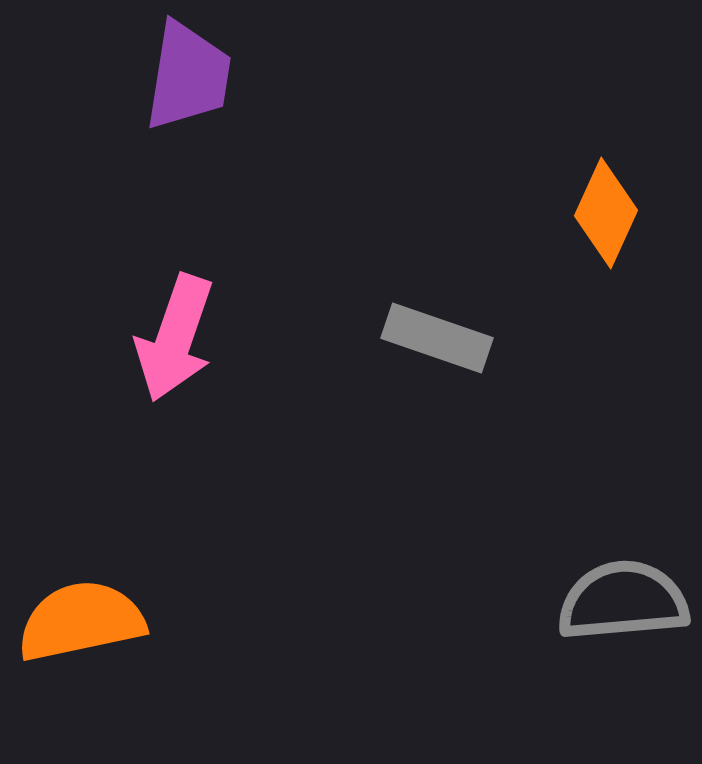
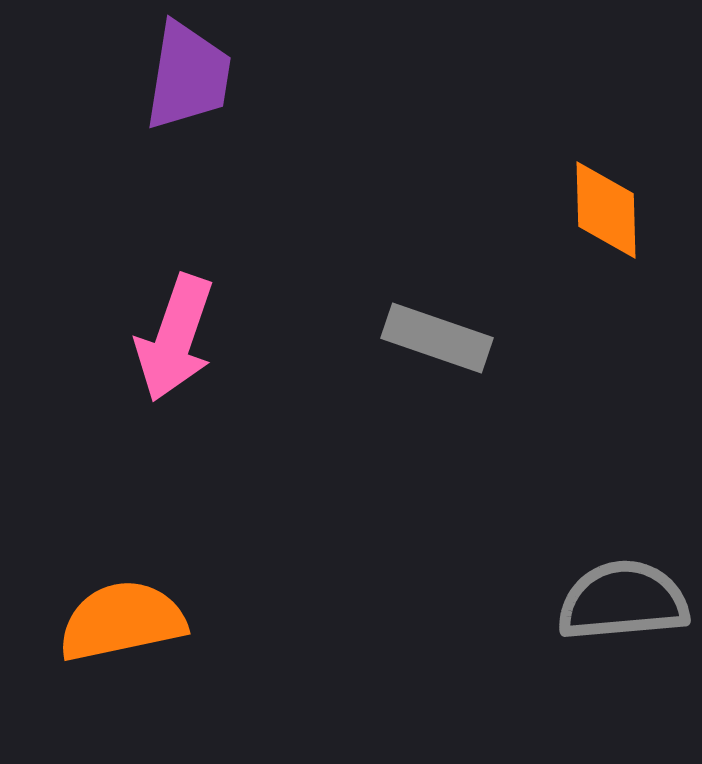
orange diamond: moved 3 px up; rotated 26 degrees counterclockwise
orange semicircle: moved 41 px right
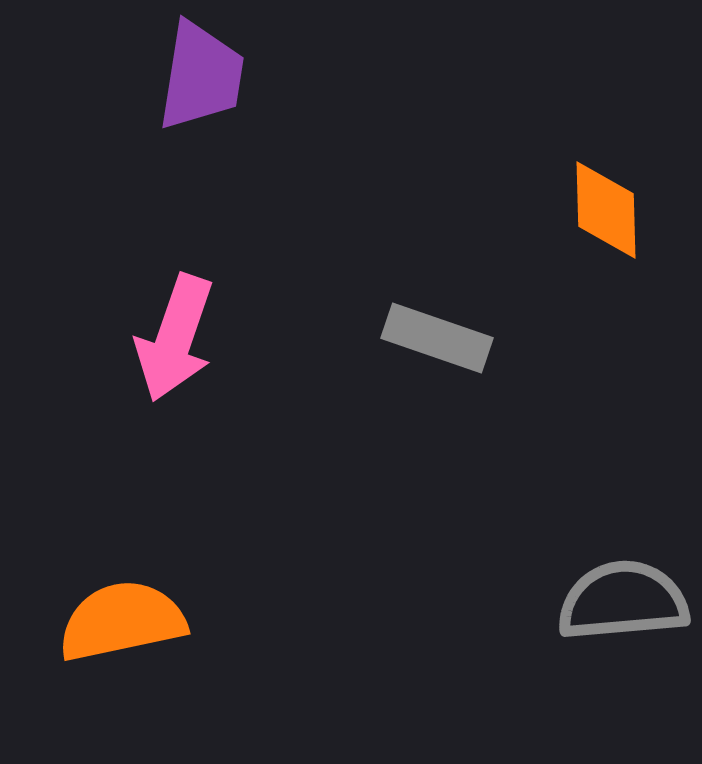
purple trapezoid: moved 13 px right
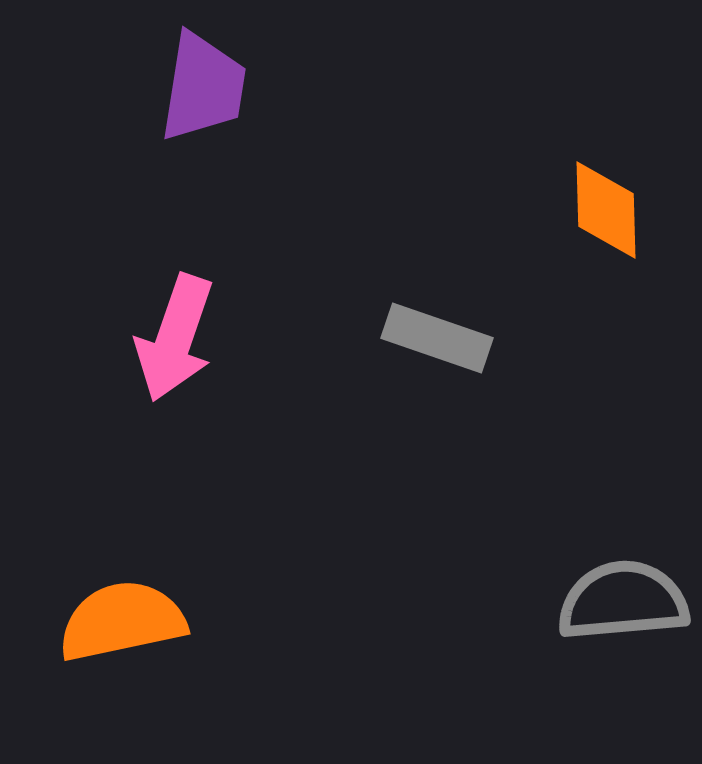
purple trapezoid: moved 2 px right, 11 px down
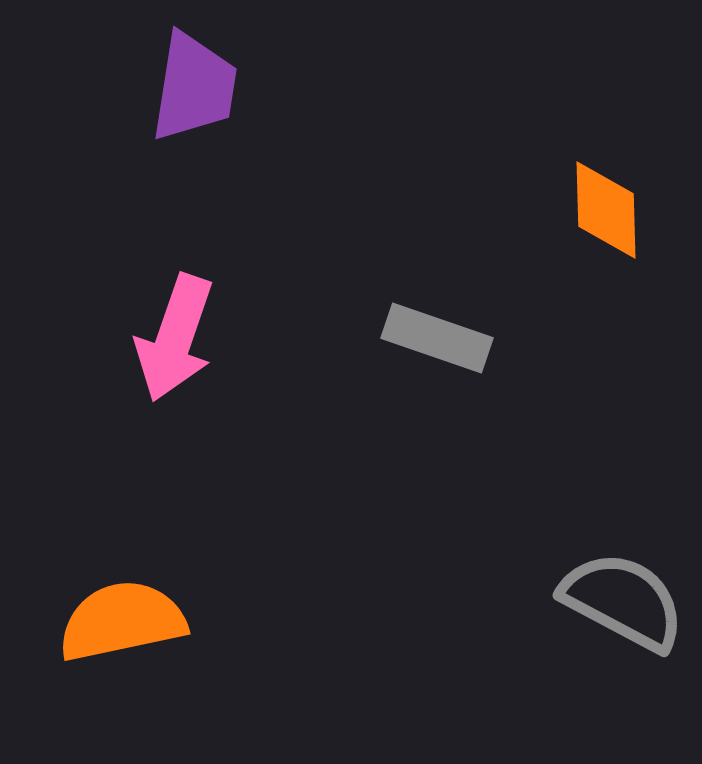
purple trapezoid: moved 9 px left
gray semicircle: rotated 33 degrees clockwise
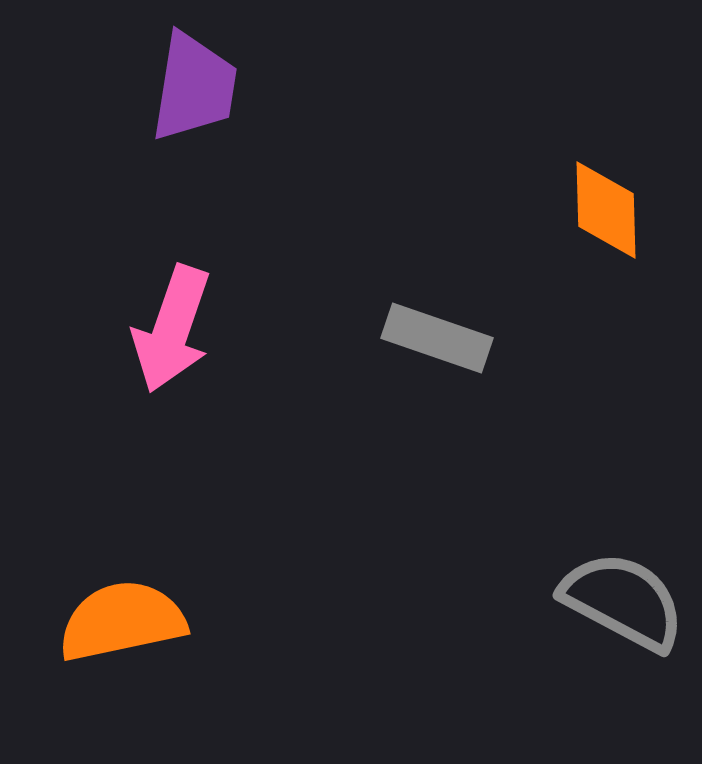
pink arrow: moved 3 px left, 9 px up
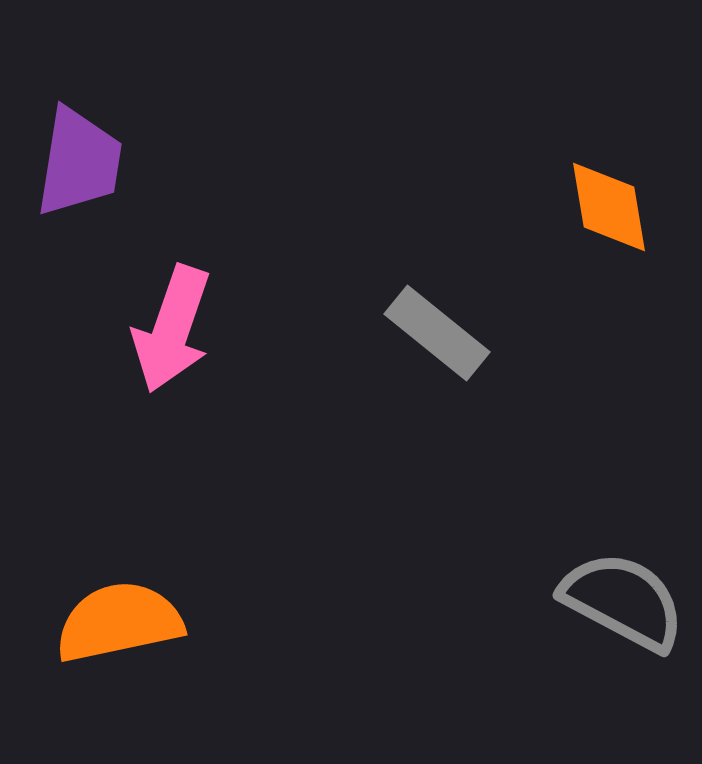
purple trapezoid: moved 115 px left, 75 px down
orange diamond: moved 3 px right, 3 px up; rotated 8 degrees counterclockwise
gray rectangle: moved 5 px up; rotated 20 degrees clockwise
orange semicircle: moved 3 px left, 1 px down
